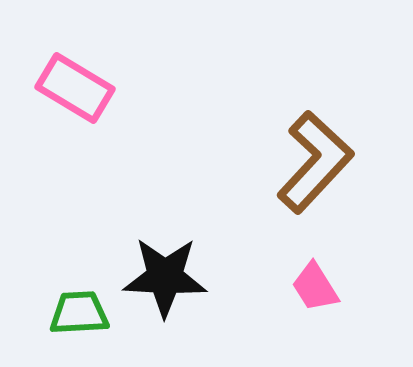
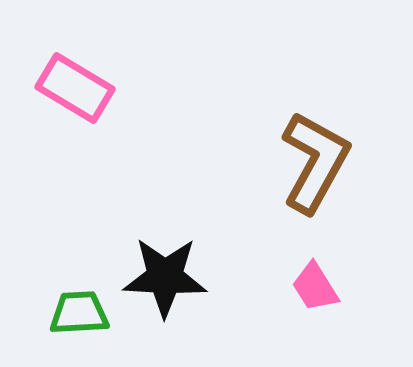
brown L-shape: rotated 14 degrees counterclockwise
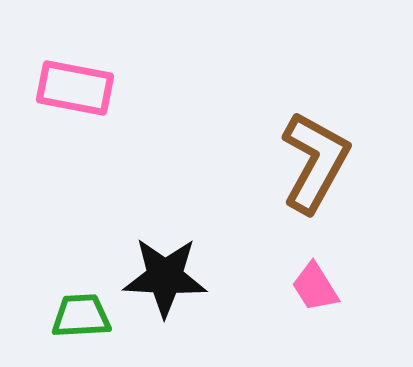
pink rectangle: rotated 20 degrees counterclockwise
green trapezoid: moved 2 px right, 3 px down
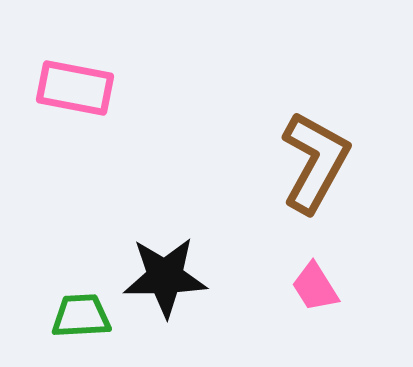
black star: rotated 4 degrees counterclockwise
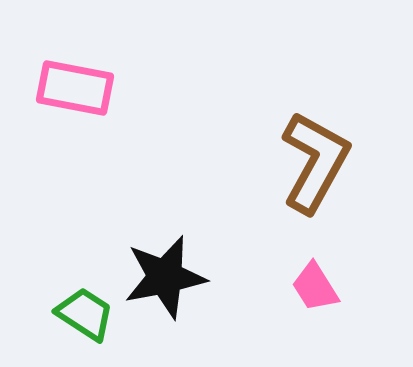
black star: rotated 10 degrees counterclockwise
green trapezoid: moved 4 px right, 2 px up; rotated 36 degrees clockwise
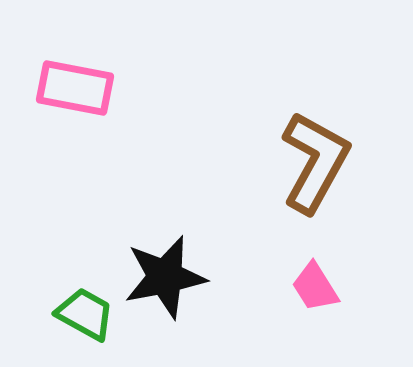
green trapezoid: rotated 4 degrees counterclockwise
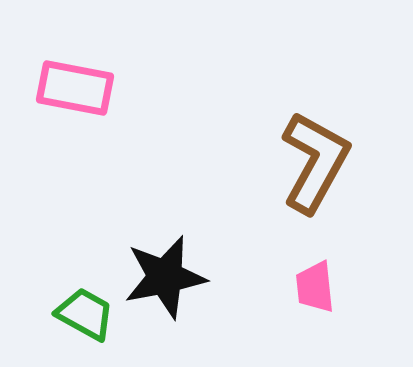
pink trapezoid: rotated 26 degrees clockwise
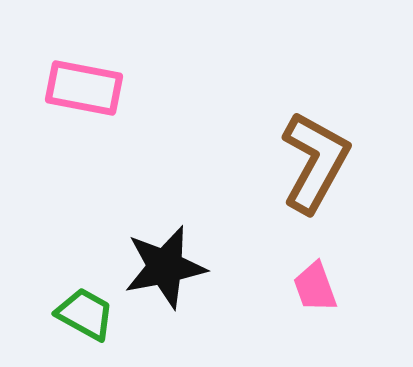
pink rectangle: moved 9 px right
black star: moved 10 px up
pink trapezoid: rotated 14 degrees counterclockwise
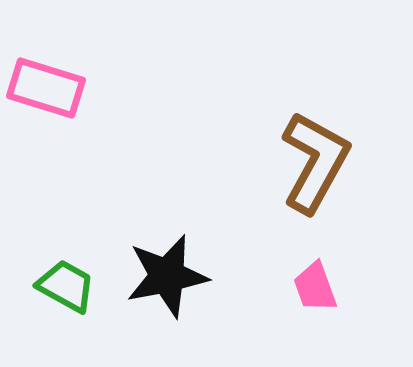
pink rectangle: moved 38 px left; rotated 6 degrees clockwise
black star: moved 2 px right, 9 px down
green trapezoid: moved 19 px left, 28 px up
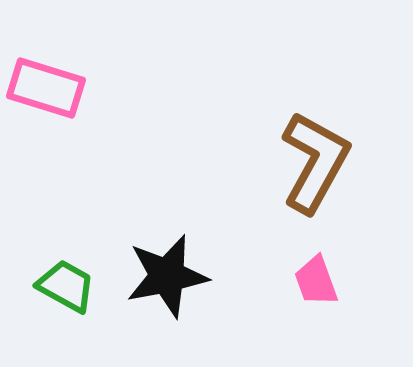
pink trapezoid: moved 1 px right, 6 px up
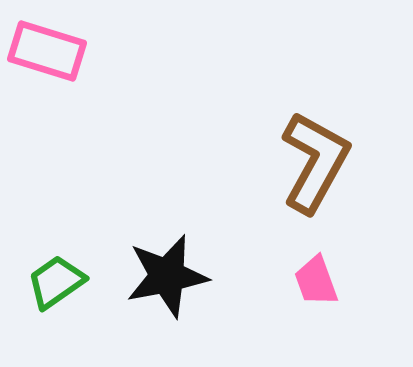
pink rectangle: moved 1 px right, 37 px up
green trapezoid: moved 10 px left, 4 px up; rotated 64 degrees counterclockwise
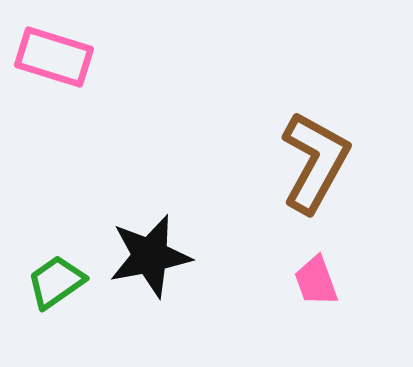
pink rectangle: moved 7 px right, 6 px down
black star: moved 17 px left, 20 px up
